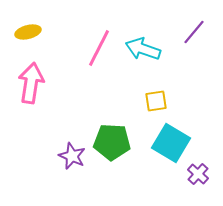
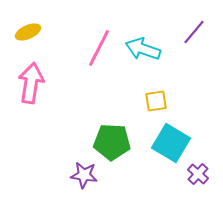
yellow ellipse: rotated 10 degrees counterclockwise
purple star: moved 12 px right, 19 px down; rotated 16 degrees counterclockwise
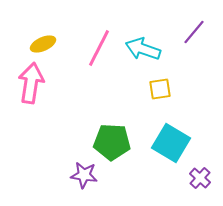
yellow ellipse: moved 15 px right, 12 px down
yellow square: moved 4 px right, 12 px up
purple cross: moved 2 px right, 4 px down
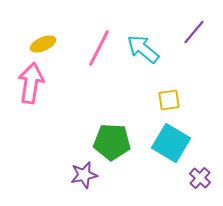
cyan arrow: rotated 20 degrees clockwise
yellow square: moved 9 px right, 11 px down
purple star: rotated 20 degrees counterclockwise
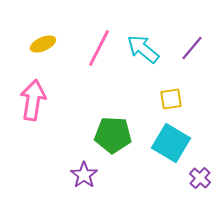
purple line: moved 2 px left, 16 px down
pink arrow: moved 2 px right, 17 px down
yellow square: moved 2 px right, 1 px up
green pentagon: moved 1 px right, 7 px up
purple star: rotated 24 degrees counterclockwise
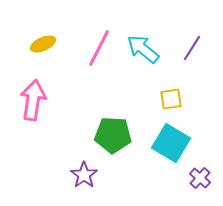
purple line: rotated 8 degrees counterclockwise
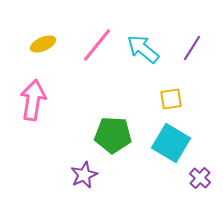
pink line: moved 2 px left, 3 px up; rotated 12 degrees clockwise
purple star: rotated 12 degrees clockwise
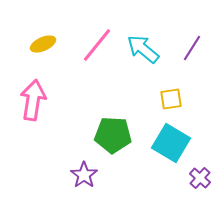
purple star: rotated 12 degrees counterclockwise
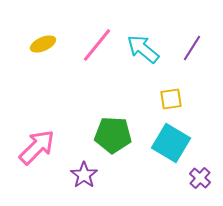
pink arrow: moved 4 px right, 47 px down; rotated 36 degrees clockwise
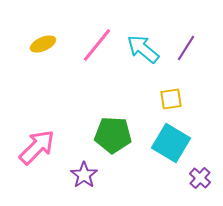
purple line: moved 6 px left
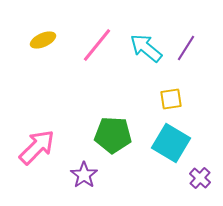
yellow ellipse: moved 4 px up
cyan arrow: moved 3 px right, 1 px up
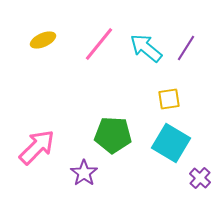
pink line: moved 2 px right, 1 px up
yellow square: moved 2 px left
purple star: moved 2 px up
